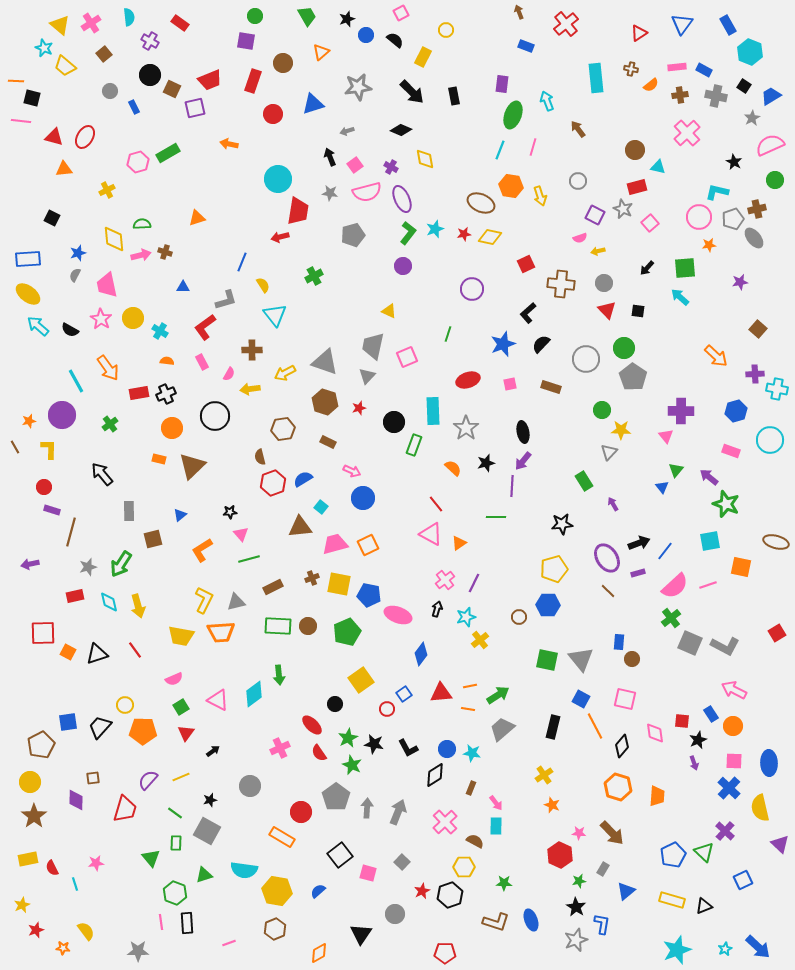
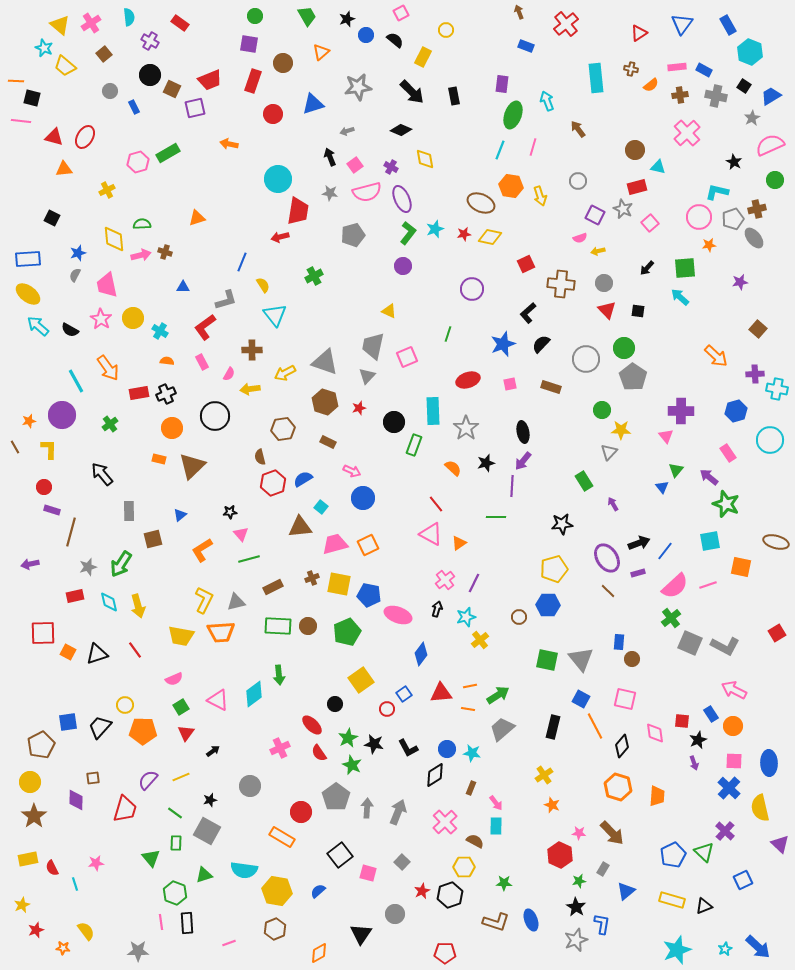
purple square at (246, 41): moved 3 px right, 3 px down
pink rectangle at (731, 451): moved 3 px left, 2 px down; rotated 36 degrees clockwise
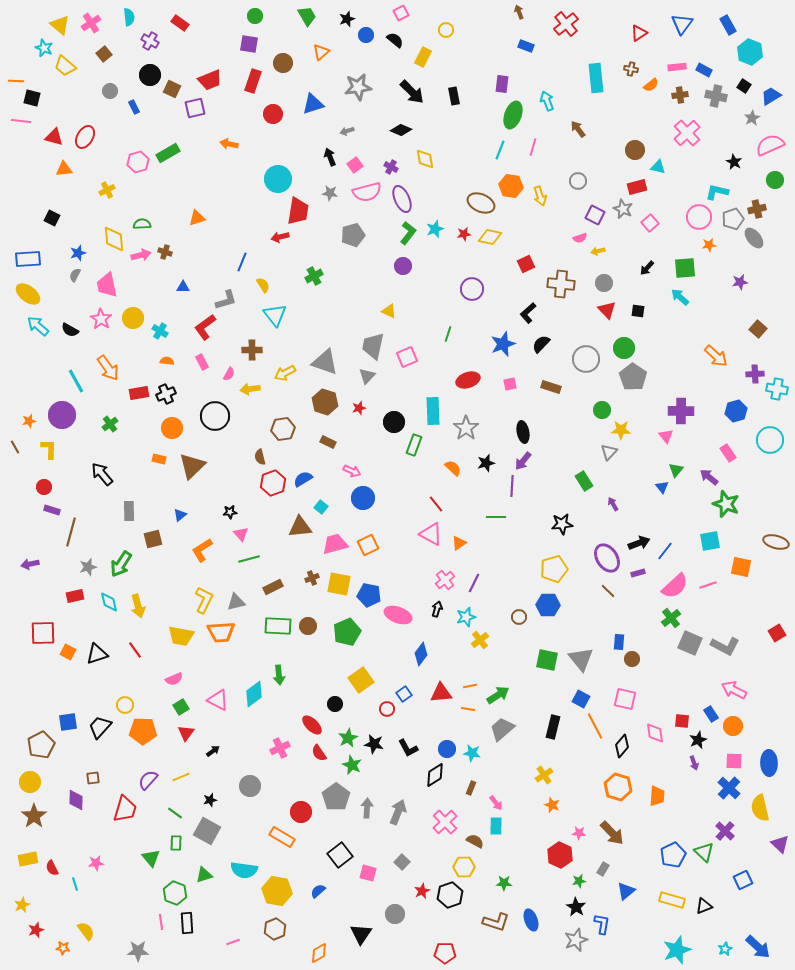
pink line at (229, 943): moved 4 px right, 1 px up
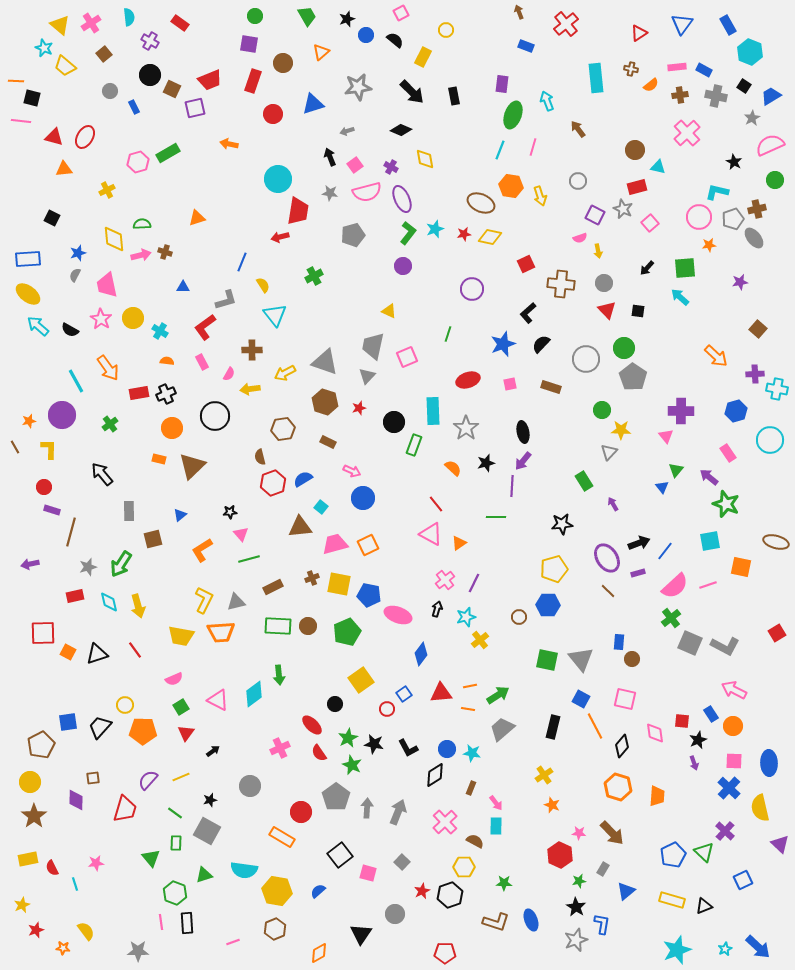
yellow arrow at (598, 251): rotated 88 degrees counterclockwise
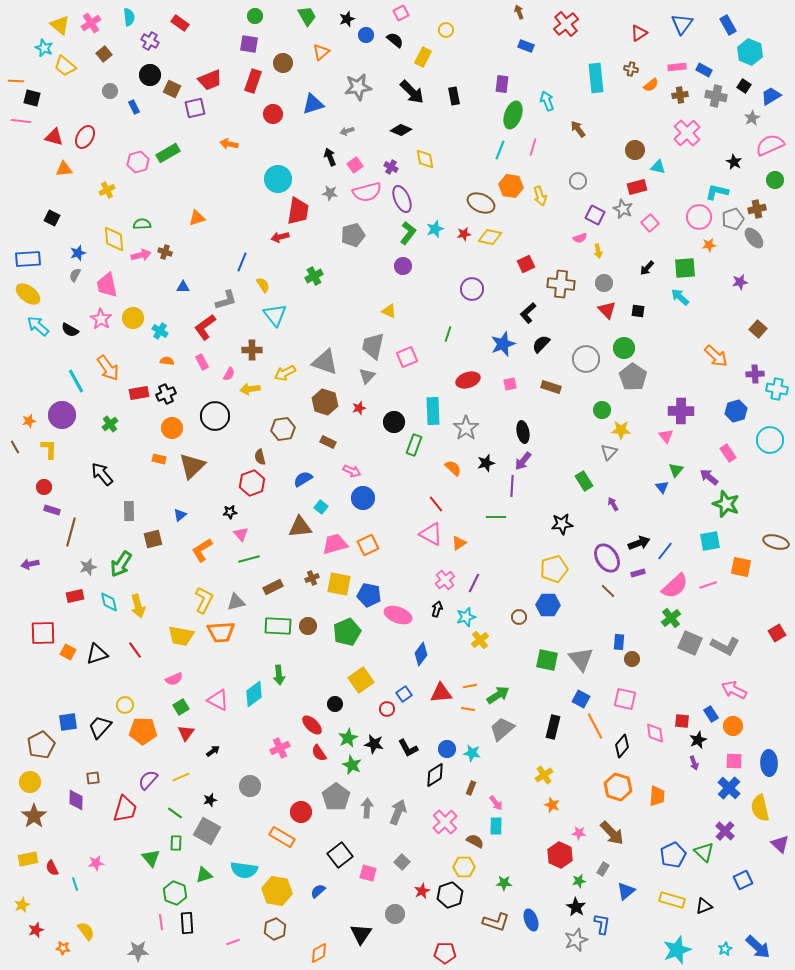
red hexagon at (273, 483): moved 21 px left
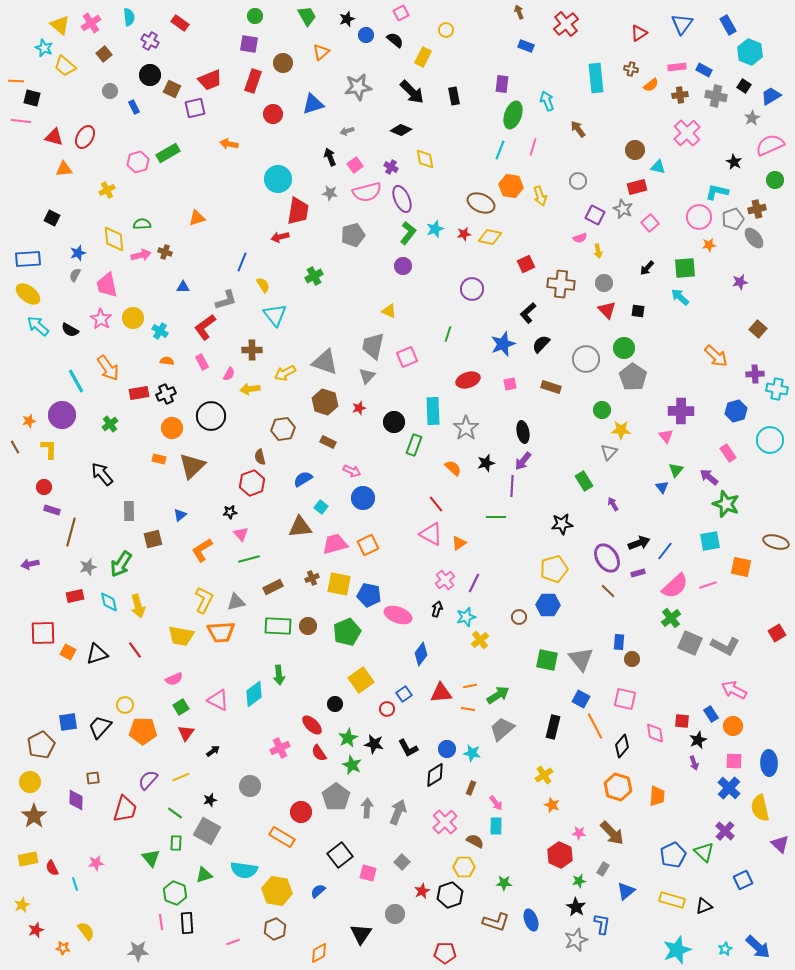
black circle at (215, 416): moved 4 px left
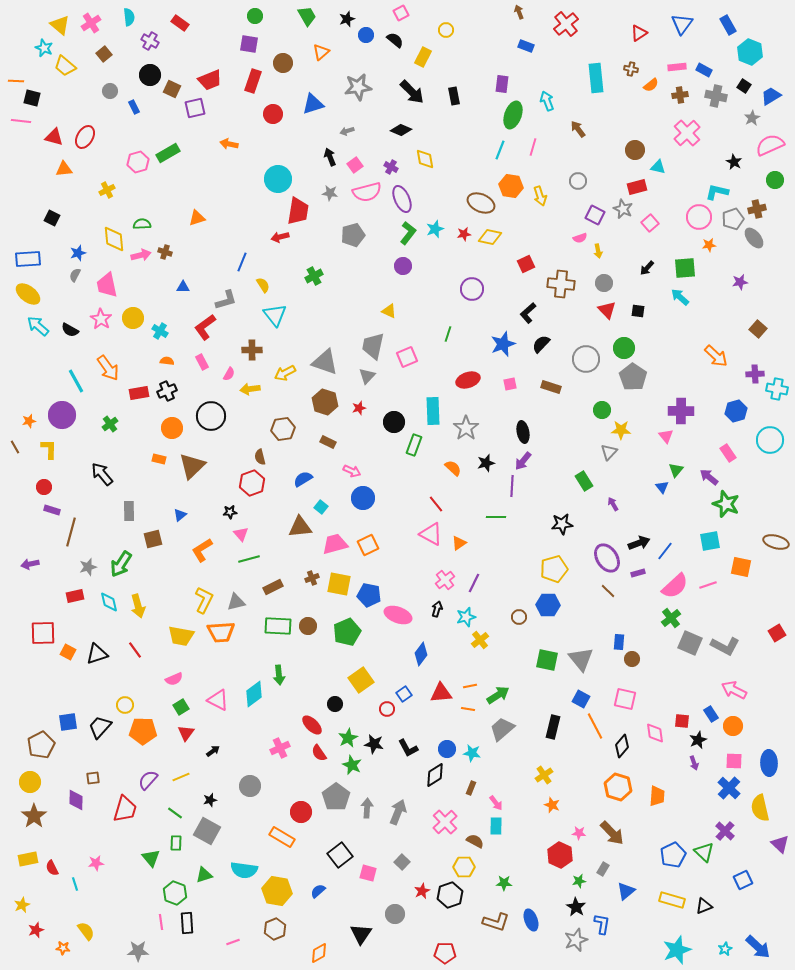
black cross at (166, 394): moved 1 px right, 3 px up
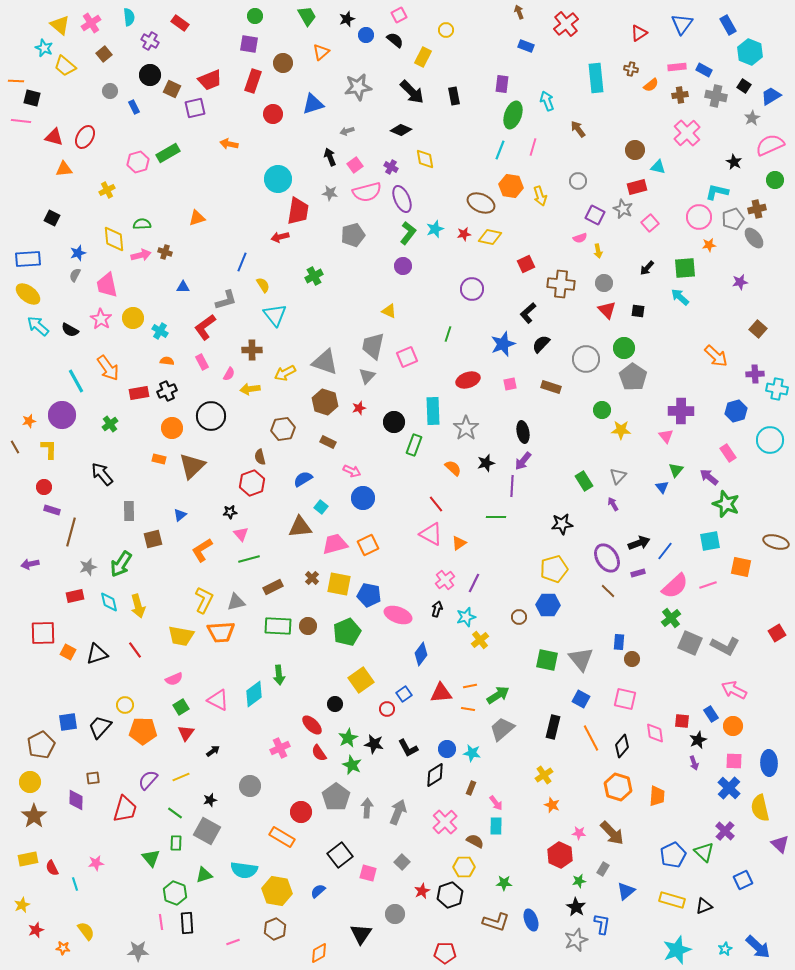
pink square at (401, 13): moved 2 px left, 2 px down
gray triangle at (609, 452): moved 9 px right, 24 px down
brown cross at (312, 578): rotated 24 degrees counterclockwise
orange line at (595, 726): moved 4 px left, 12 px down
